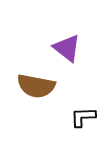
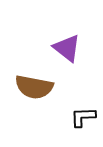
brown semicircle: moved 2 px left, 1 px down
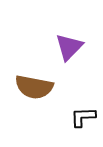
purple triangle: moved 2 px right, 1 px up; rotated 36 degrees clockwise
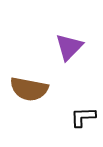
brown semicircle: moved 5 px left, 2 px down
